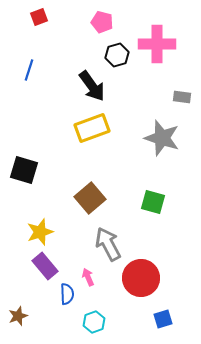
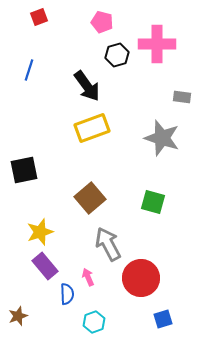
black arrow: moved 5 px left
black square: rotated 28 degrees counterclockwise
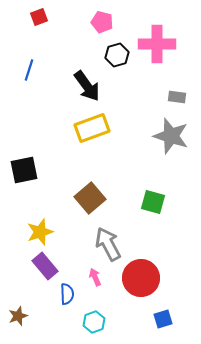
gray rectangle: moved 5 px left
gray star: moved 9 px right, 2 px up
pink arrow: moved 7 px right
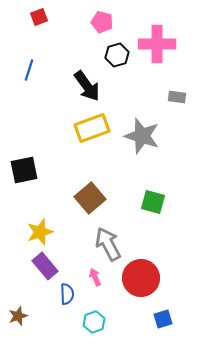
gray star: moved 29 px left
